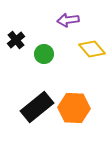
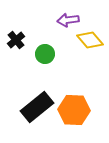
yellow diamond: moved 2 px left, 9 px up
green circle: moved 1 px right
orange hexagon: moved 2 px down
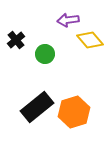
orange hexagon: moved 2 px down; rotated 20 degrees counterclockwise
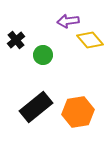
purple arrow: moved 1 px down
green circle: moved 2 px left, 1 px down
black rectangle: moved 1 px left
orange hexagon: moved 4 px right; rotated 8 degrees clockwise
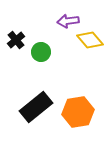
green circle: moved 2 px left, 3 px up
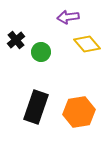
purple arrow: moved 4 px up
yellow diamond: moved 3 px left, 4 px down
black rectangle: rotated 32 degrees counterclockwise
orange hexagon: moved 1 px right
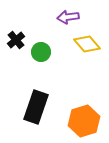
orange hexagon: moved 5 px right, 9 px down; rotated 8 degrees counterclockwise
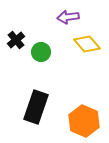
orange hexagon: rotated 20 degrees counterclockwise
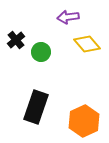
orange hexagon: rotated 12 degrees clockwise
